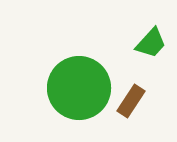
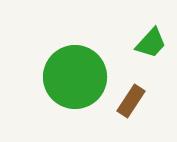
green circle: moved 4 px left, 11 px up
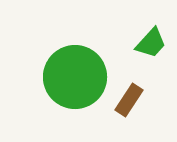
brown rectangle: moved 2 px left, 1 px up
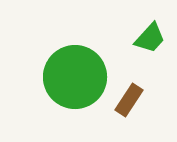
green trapezoid: moved 1 px left, 5 px up
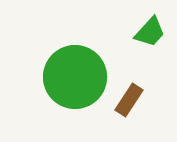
green trapezoid: moved 6 px up
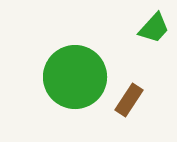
green trapezoid: moved 4 px right, 4 px up
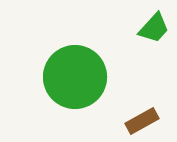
brown rectangle: moved 13 px right, 21 px down; rotated 28 degrees clockwise
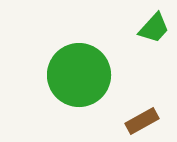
green circle: moved 4 px right, 2 px up
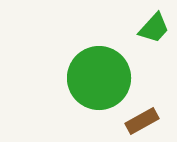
green circle: moved 20 px right, 3 px down
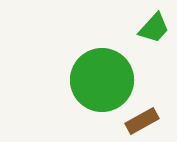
green circle: moved 3 px right, 2 px down
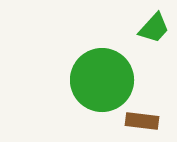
brown rectangle: rotated 36 degrees clockwise
